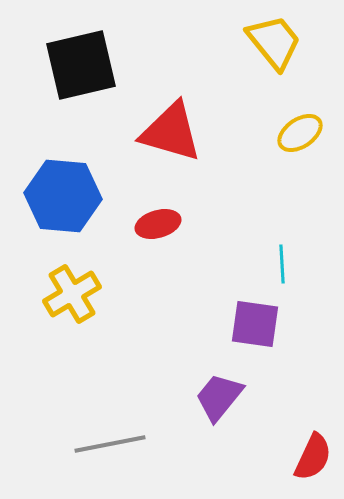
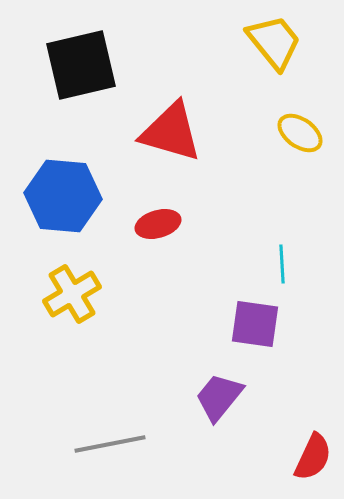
yellow ellipse: rotated 69 degrees clockwise
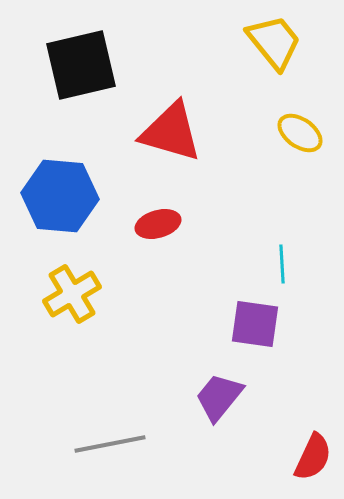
blue hexagon: moved 3 px left
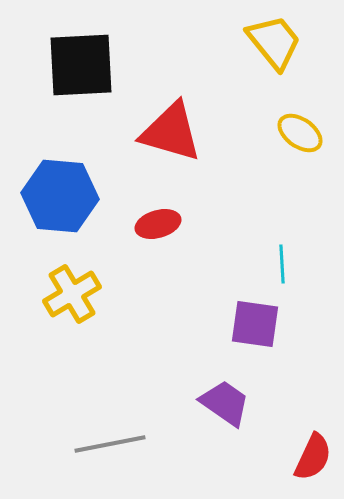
black square: rotated 10 degrees clockwise
purple trapezoid: moved 6 px right, 6 px down; rotated 86 degrees clockwise
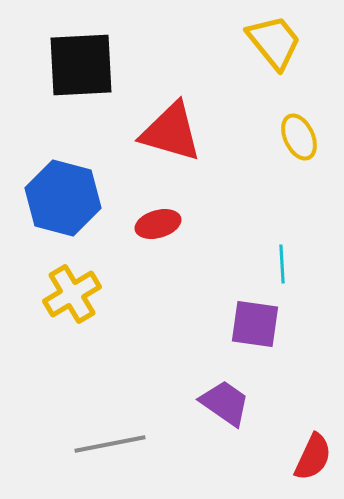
yellow ellipse: moved 1 px left, 4 px down; rotated 30 degrees clockwise
blue hexagon: moved 3 px right, 2 px down; rotated 10 degrees clockwise
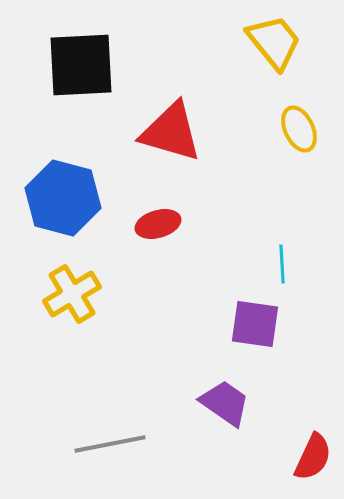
yellow ellipse: moved 8 px up
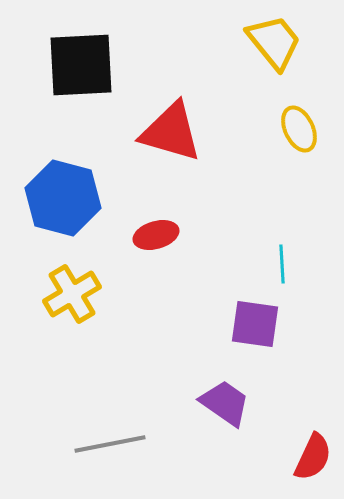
red ellipse: moved 2 px left, 11 px down
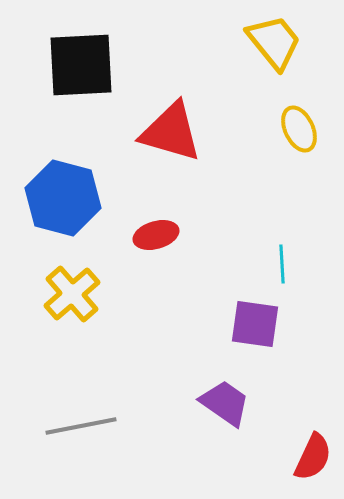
yellow cross: rotated 10 degrees counterclockwise
gray line: moved 29 px left, 18 px up
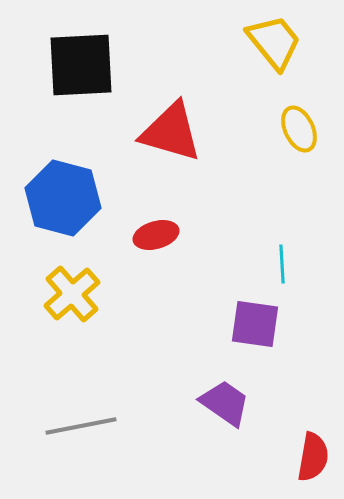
red semicircle: rotated 15 degrees counterclockwise
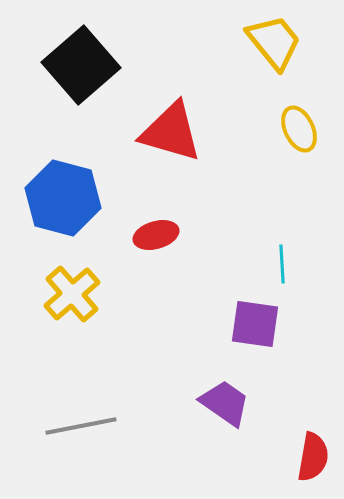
black square: rotated 38 degrees counterclockwise
